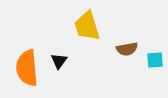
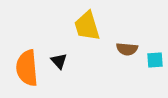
brown semicircle: rotated 15 degrees clockwise
black triangle: rotated 18 degrees counterclockwise
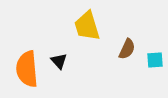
brown semicircle: rotated 70 degrees counterclockwise
orange semicircle: moved 1 px down
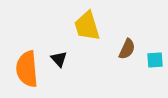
black triangle: moved 2 px up
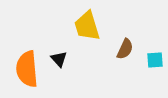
brown semicircle: moved 2 px left
